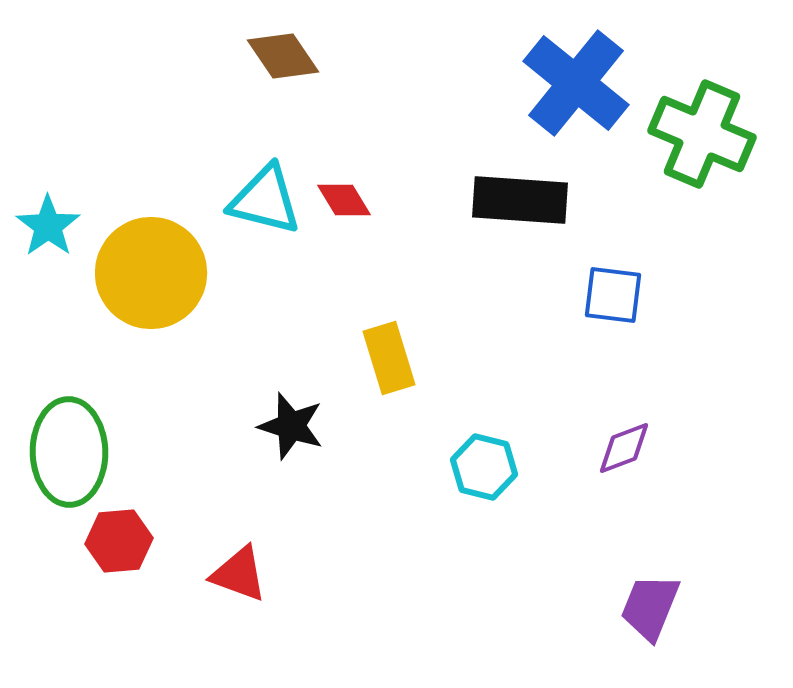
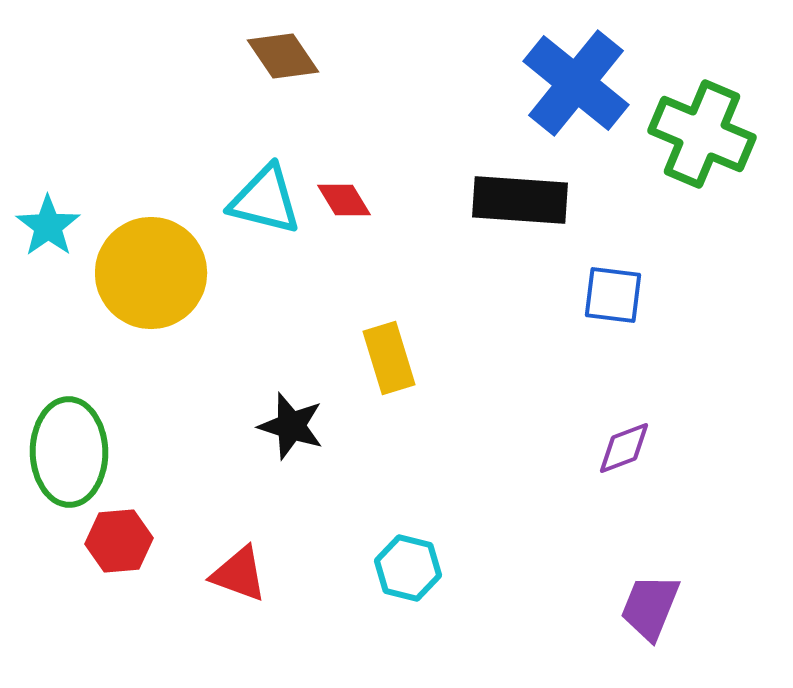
cyan hexagon: moved 76 px left, 101 px down
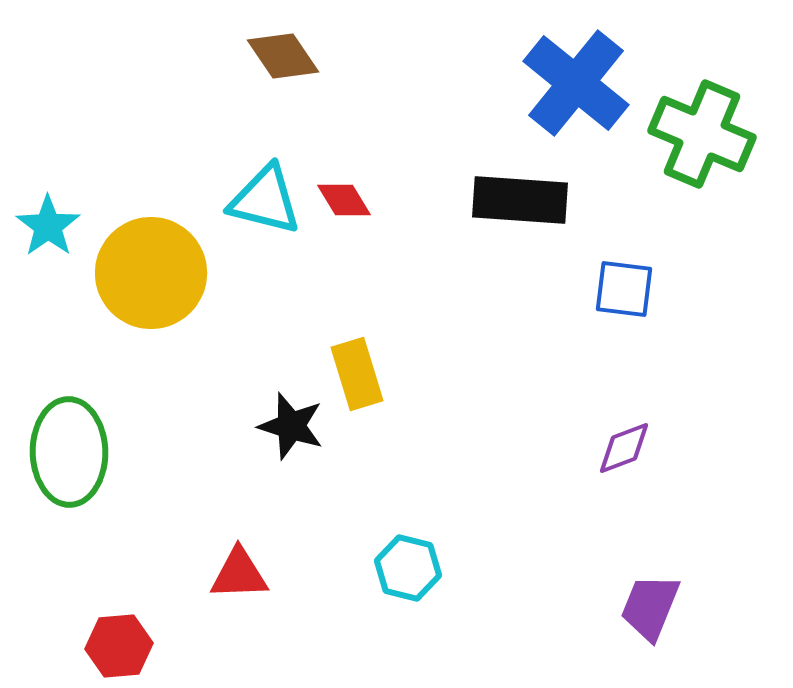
blue square: moved 11 px right, 6 px up
yellow rectangle: moved 32 px left, 16 px down
red hexagon: moved 105 px down
red triangle: rotated 22 degrees counterclockwise
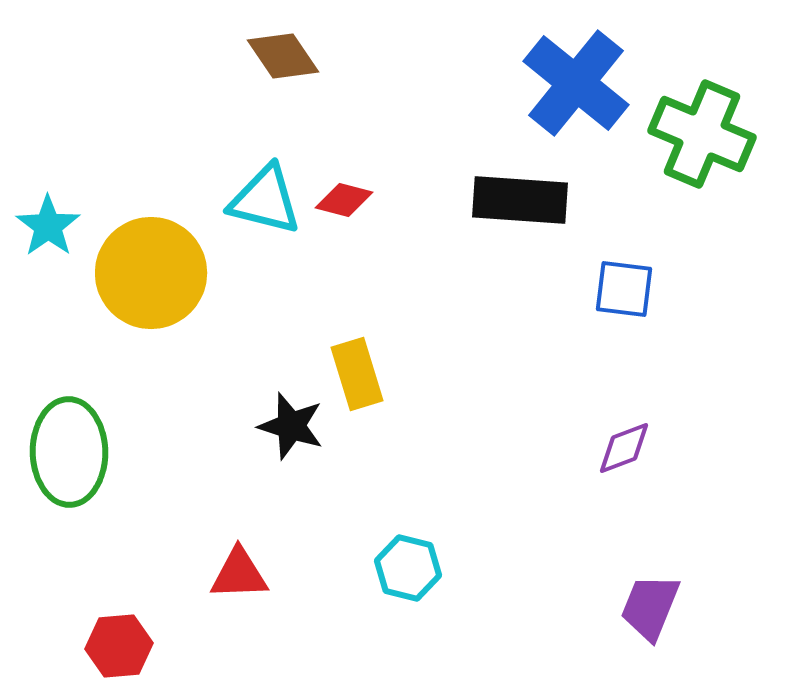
red diamond: rotated 44 degrees counterclockwise
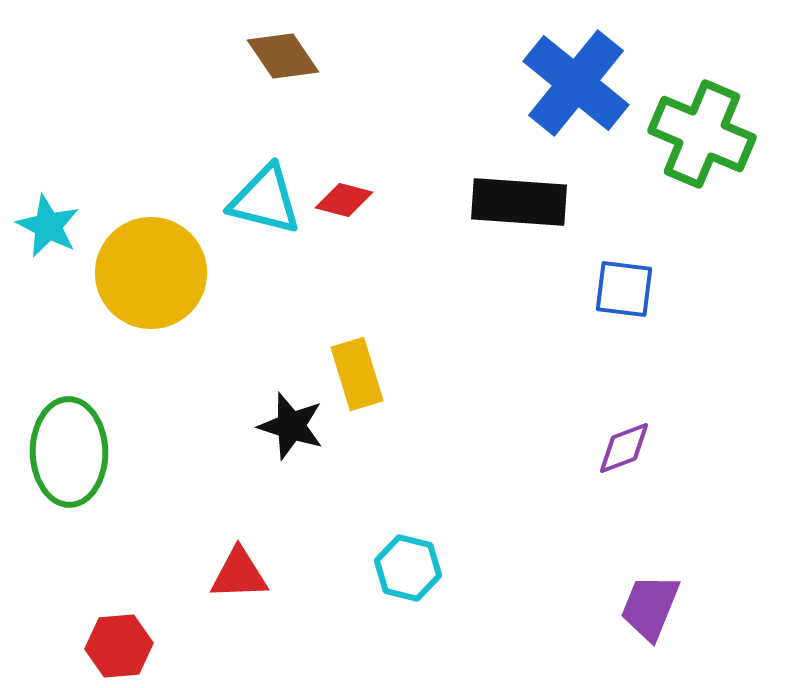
black rectangle: moved 1 px left, 2 px down
cyan star: rotated 10 degrees counterclockwise
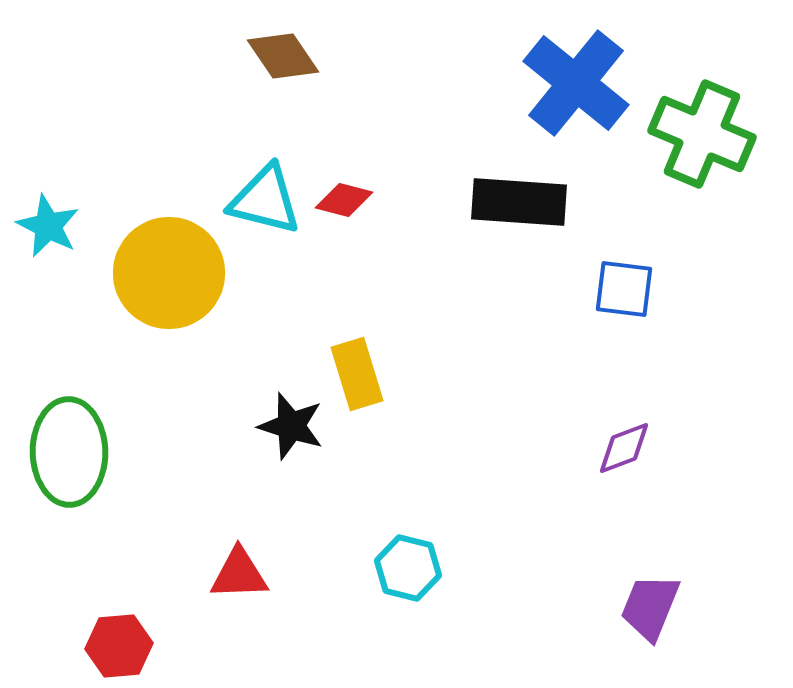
yellow circle: moved 18 px right
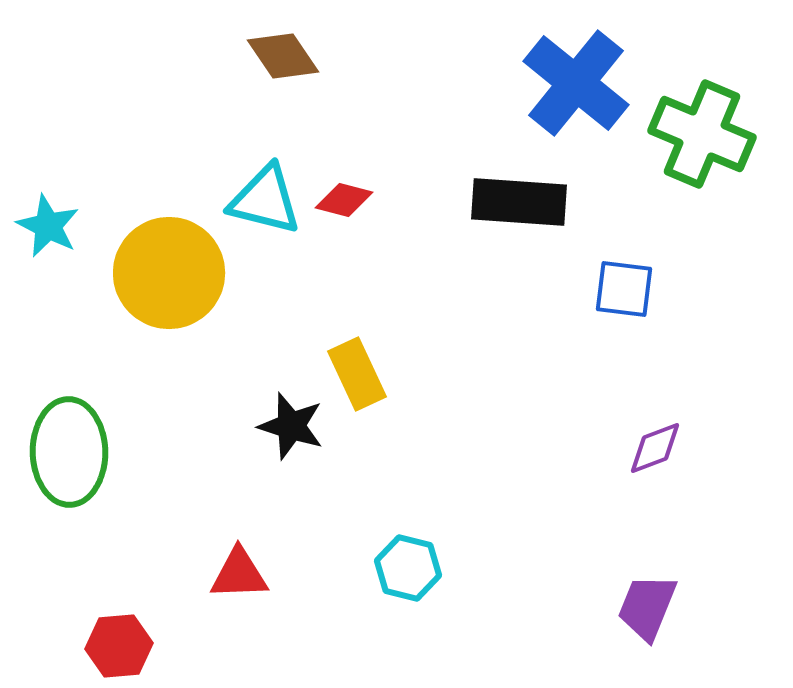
yellow rectangle: rotated 8 degrees counterclockwise
purple diamond: moved 31 px right
purple trapezoid: moved 3 px left
